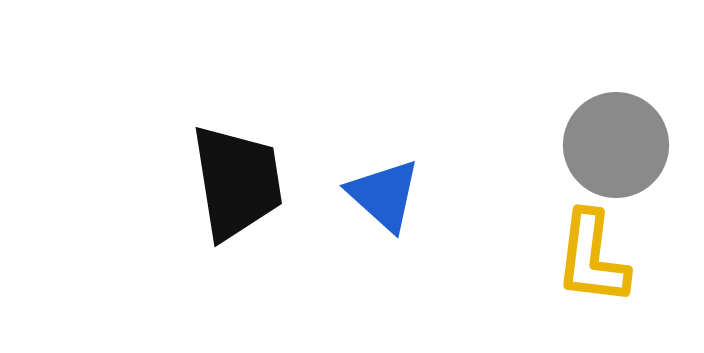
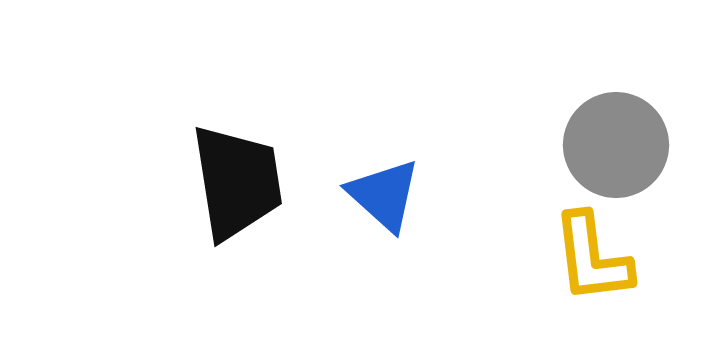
yellow L-shape: rotated 14 degrees counterclockwise
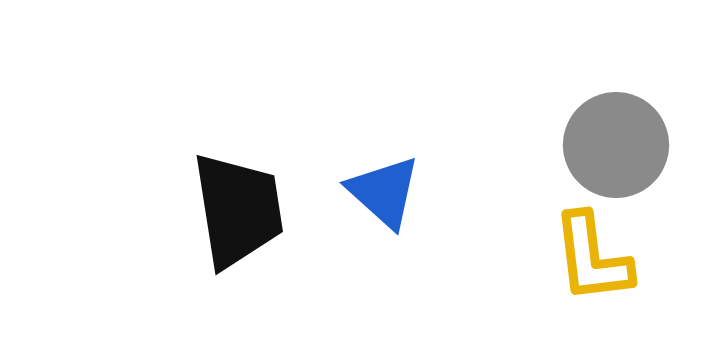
black trapezoid: moved 1 px right, 28 px down
blue triangle: moved 3 px up
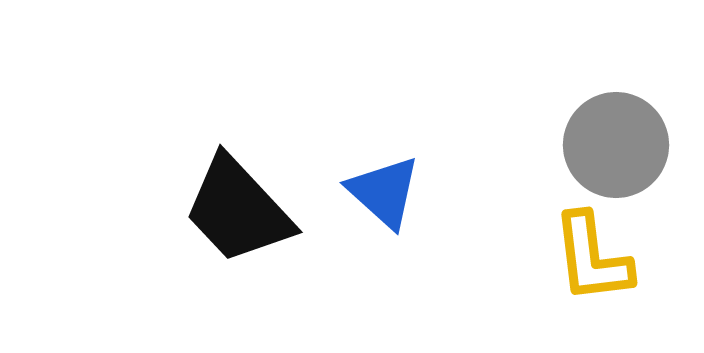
black trapezoid: rotated 146 degrees clockwise
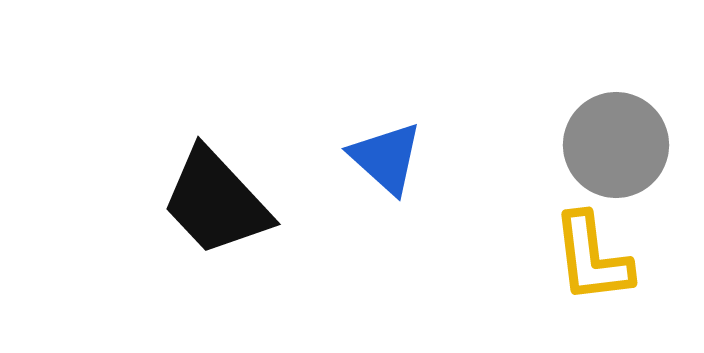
blue triangle: moved 2 px right, 34 px up
black trapezoid: moved 22 px left, 8 px up
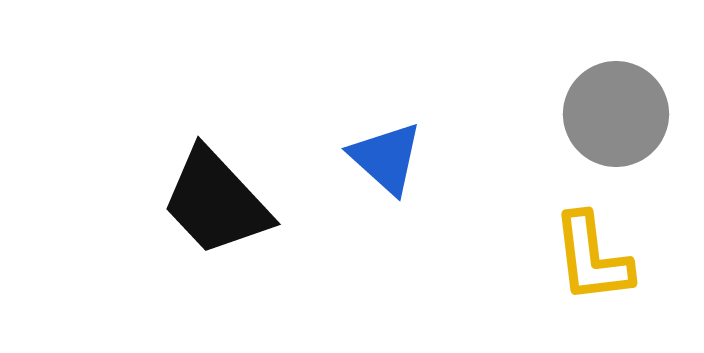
gray circle: moved 31 px up
